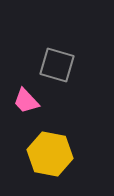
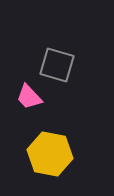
pink trapezoid: moved 3 px right, 4 px up
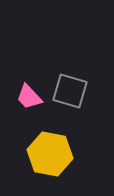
gray square: moved 13 px right, 26 px down
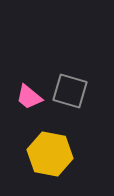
pink trapezoid: rotated 8 degrees counterclockwise
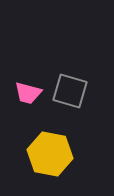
pink trapezoid: moved 1 px left, 4 px up; rotated 24 degrees counterclockwise
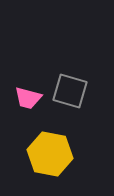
pink trapezoid: moved 5 px down
